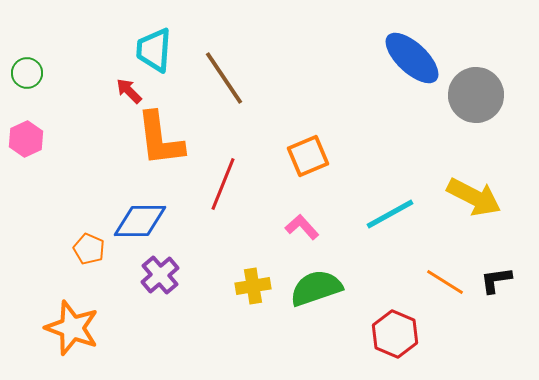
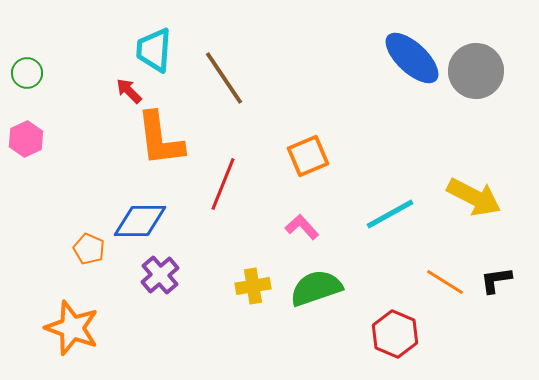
gray circle: moved 24 px up
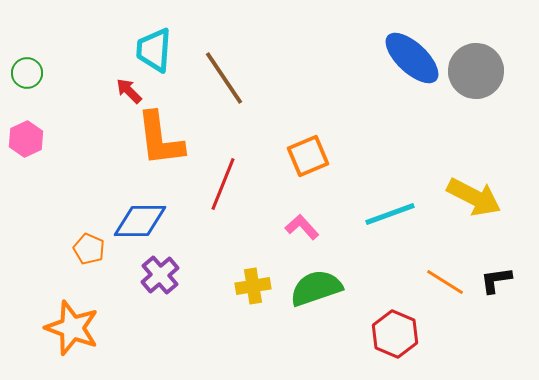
cyan line: rotated 9 degrees clockwise
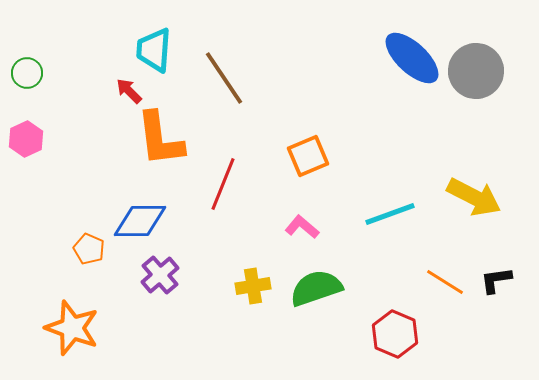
pink L-shape: rotated 8 degrees counterclockwise
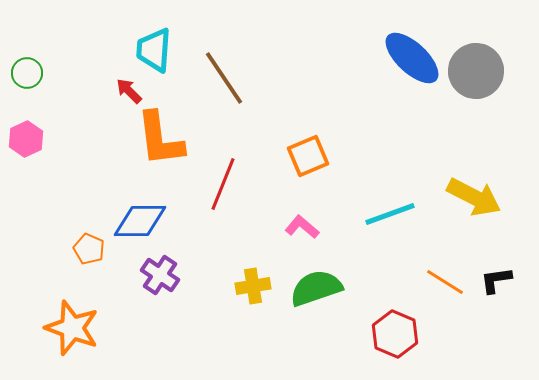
purple cross: rotated 15 degrees counterclockwise
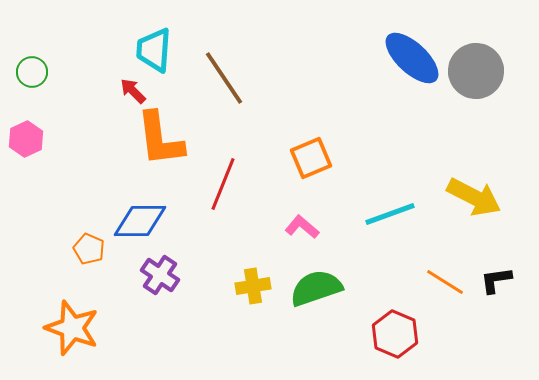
green circle: moved 5 px right, 1 px up
red arrow: moved 4 px right
orange square: moved 3 px right, 2 px down
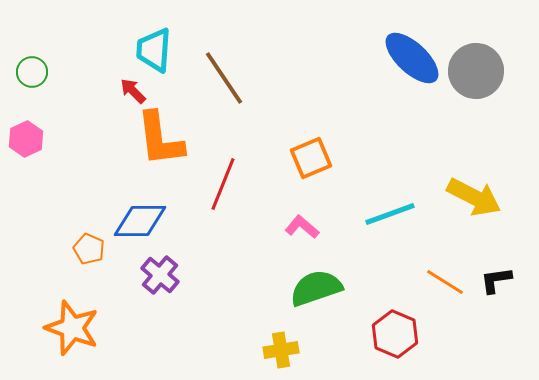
purple cross: rotated 6 degrees clockwise
yellow cross: moved 28 px right, 64 px down
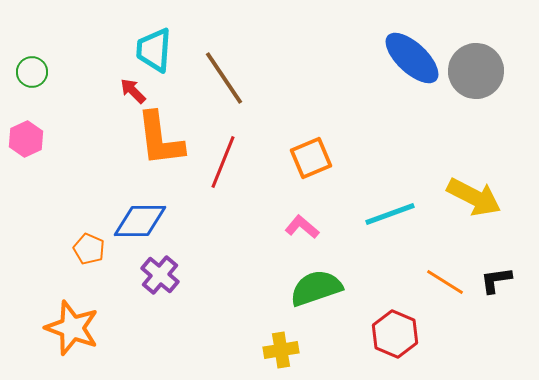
red line: moved 22 px up
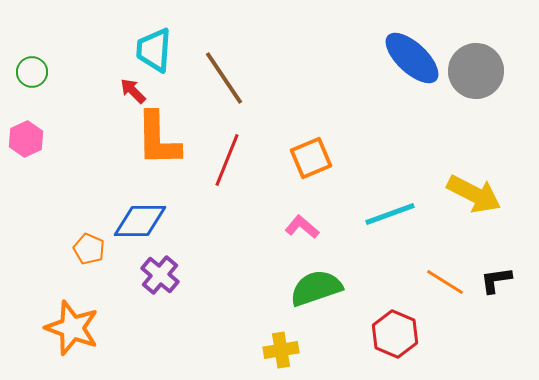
orange L-shape: moved 2 px left; rotated 6 degrees clockwise
red line: moved 4 px right, 2 px up
yellow arrow: moved 3 px up
